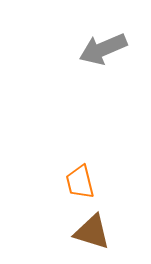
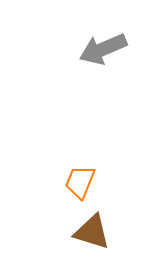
orange trapezoid: rotated 36 degrees clockwise
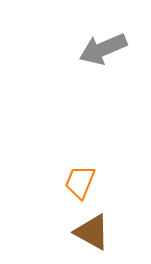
brown triangle: rotated 12 degrees clockwise
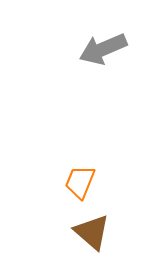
brown triangle: rotated 12 degrees clockwise
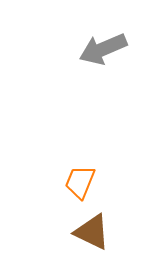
brown triangle: rotated 15 degrees counterclockwise
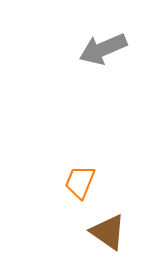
brown triangle: moved 16 px right; rotated 9 degrees clockwise
